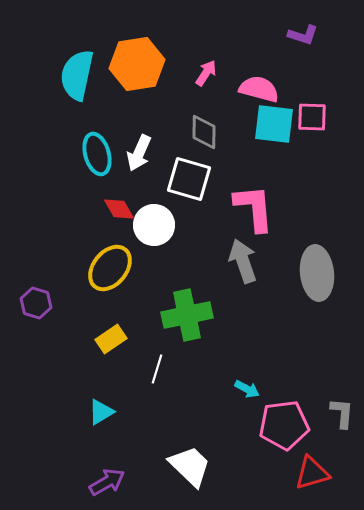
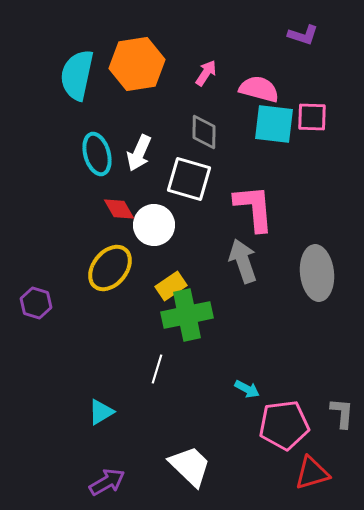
yellow rectangle: moved 60 px right, 53 px up
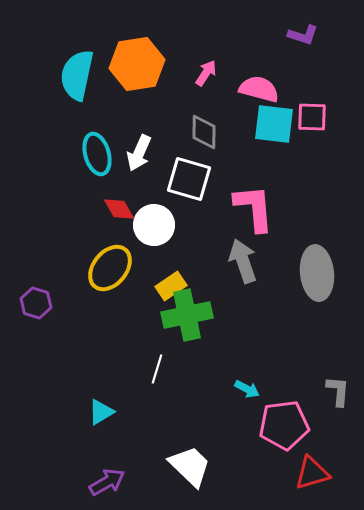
gray L-shape: moved 4 px left, 22 px up
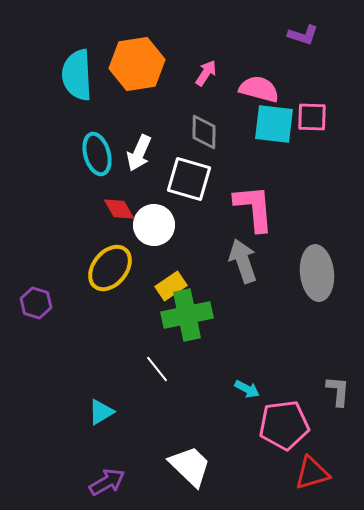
cyan semicircle: rotated 15 degrees counterclockwise
white line: rotated 56 degrees counterclockwise
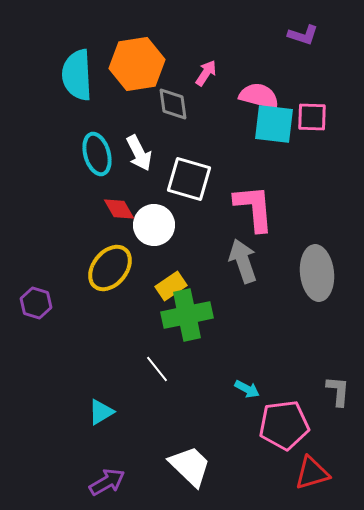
pink semicircle: moved 7 px down
gray diamond: moved 31 px left, 28 px up; rotated 9 degrees counterclockwise
white arrow: rotated 51 degrees counterclockwise
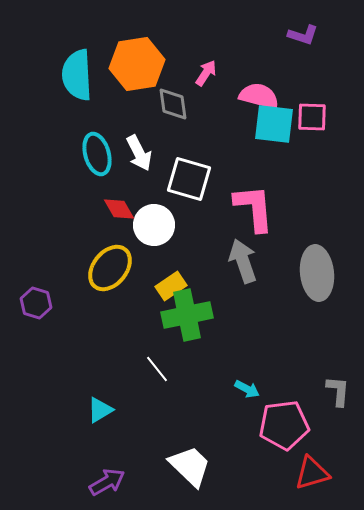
cyan triangle: moved 1 px left, 2 px up
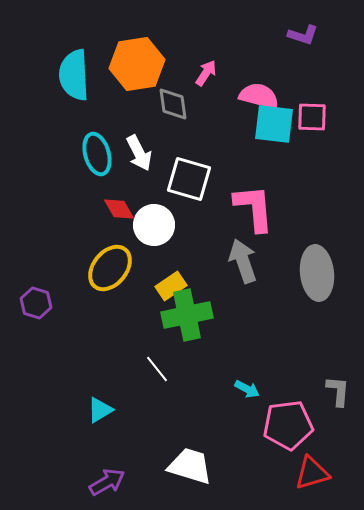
cyan semicircle: moved 3 px left
pink pentagon: moved 4 px right
white trapezoid: rotated 27 degrees counterclockwise
